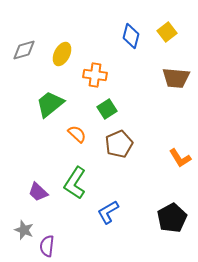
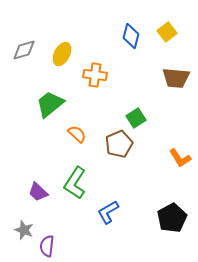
green square: moved 29 px right, 9 px down
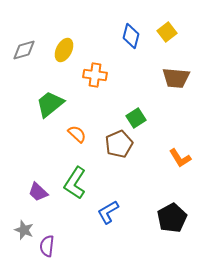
yellow ellipse: moved 2 px right, 4 px up
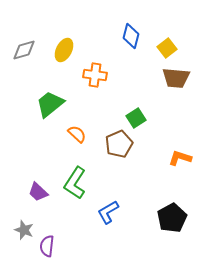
yellow square: moved 16 px down
orange L-shape: rotated 140 degrees clockwise
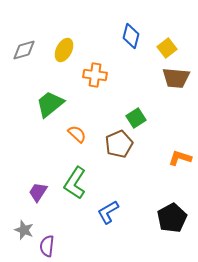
purple trapezoid: rotated 80 degrees clockwise
